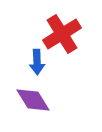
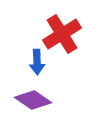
purple diamond: rotated 24 degrees counterclockwise
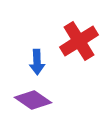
red cross: moved 17 px right, 7 px down
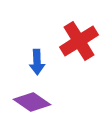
purple diamond: moved 1 px left, 2 px down
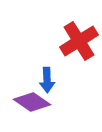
blue arrow: moved 10 px right, 18 px down
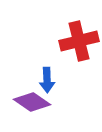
red cross: rotated 18 degrees clockwise
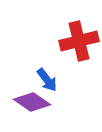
blue arrow: rotated 35 degrees counterclockwise
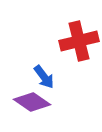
blue arrow: moved 3 px left, 3 px up
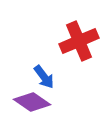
red cross: rotated 9 degrees counterclockwise
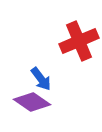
blue arrow: moved 3 px left, 2 px down
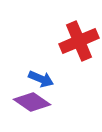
blue arrow: rotated 30 degrees counterclockwise
